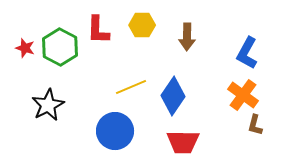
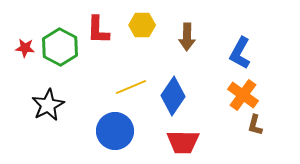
red star: rotated 12 degrees counterclockwise
blue L-shape: moved 7 px left
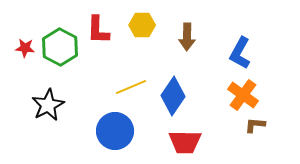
brown L-shape: rotated 80 degrees clockwise
red trapezoid: moved 2 px right
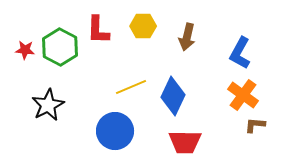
yellow hexagon: moved 1 px right, 1 px down
brown arrow: rotated 12 degrees clockwise
red star: moved 2 px down
blue diamond: rotated 9 degrees counterclockwise
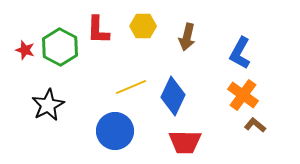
red star: rotated 12 degrees clockwise
brown L-shape: rotated 35 degrees clockwise
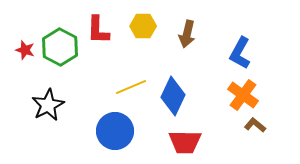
brown arrow: moved 3 px up
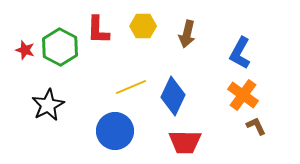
brown L-shape: moved 1 px right, 1 px down; rotated 25 degrees clockwise
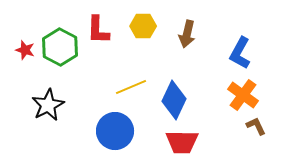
blue diamond: moved 1 px right, 4 px down
red trapezoid: moved 3 px left
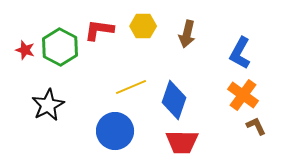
red L-shape: moved 1 px right; rotated 96 degrees clockwise
blue diamond: rotated 6 degrees counterclockwise
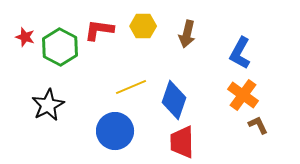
red star: moved 13 px up
brown L-shape: moved 2 px right, 1 px up
red trapezoid: rotated 88 degrees clockwise
